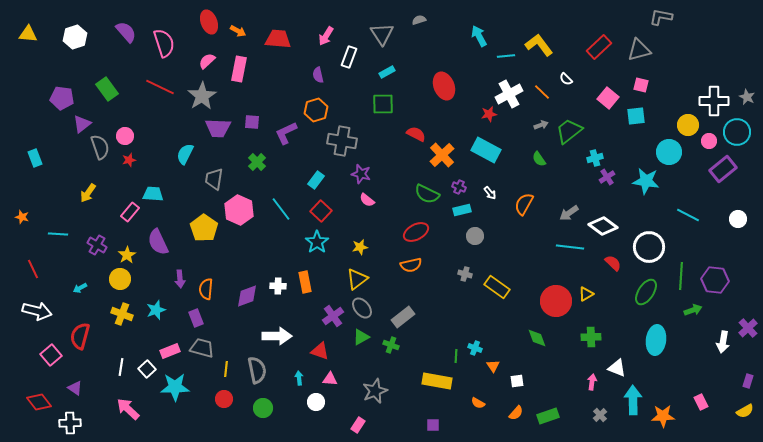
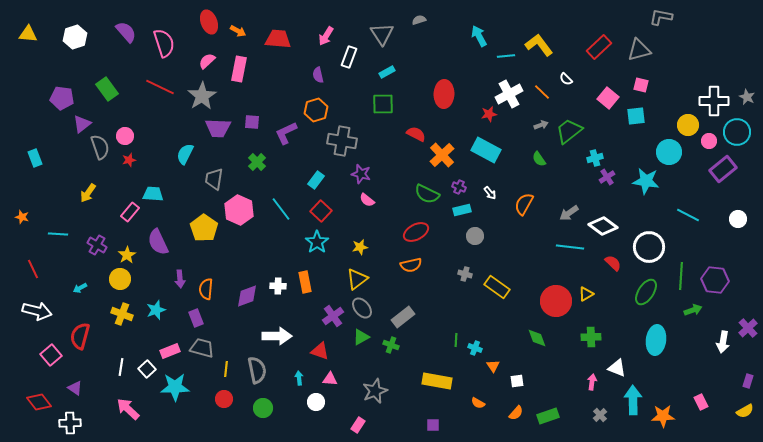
red ellipse at (444, 86): moved 8 px down; rotated 24 degrees clockwise
green line at (456, 356): moved 16 px up
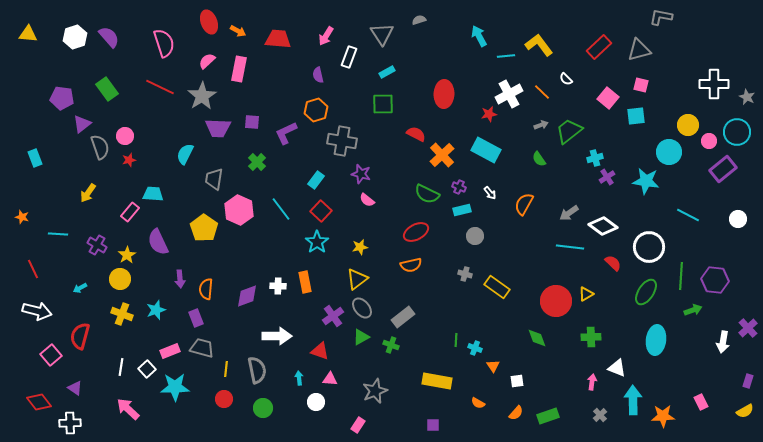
purple semicircle at (126, 32): moved 17 px left, 5 px down
white cross at (714, 101): moved 17 px up
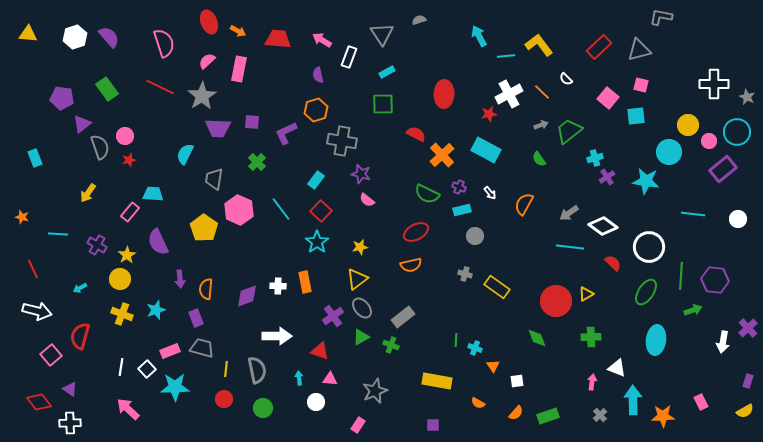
pink arrow at (326, 36): moved 4 px left, 4 px down; rotated 90 degrees clockwise
cyan line at (688, 215): moved 5 px right, 1 px up; rotated 20 degrees counterclockwise
purple triangle at (75, 388): moved 5 px left, 1 px down
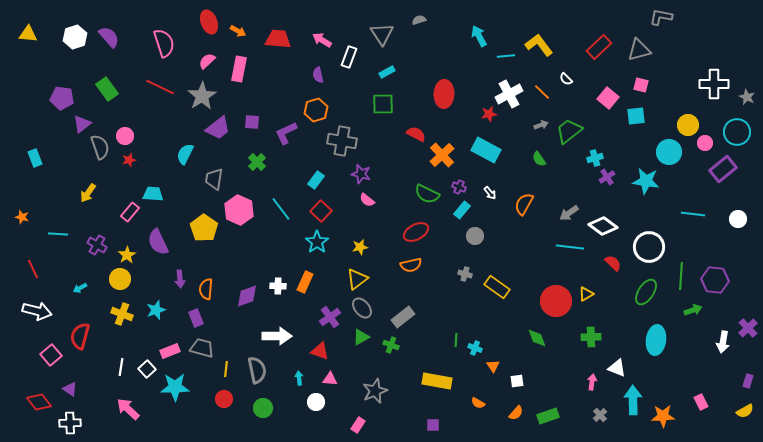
purple trapezoid at (218, 128): rotated 40 degrees counterclockwise
pink circle at (709, 141): moved 4 px left, 2 px down
cyan rectangle at (462, 210): rotated 36 degrees counterclockwise
orange rectangle at (305, 282): rotated 35 degrees clockwise
purple cross at (333, 316): moved 3 px left, 1 px down
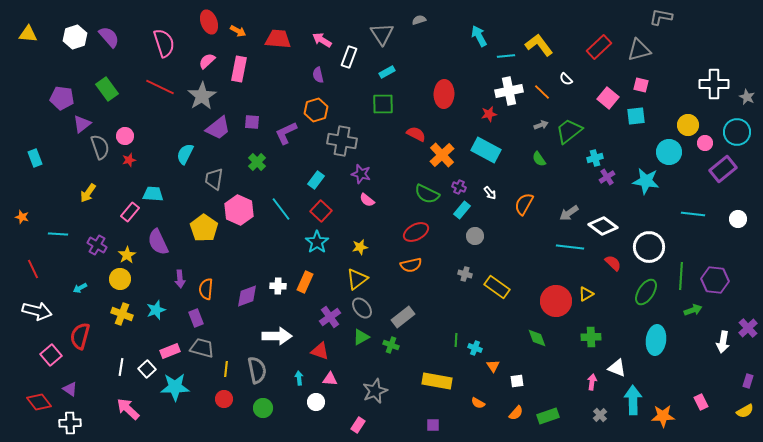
white cross at (509, 94): moved 3 px up; rotated 16 degrees clockwise
